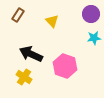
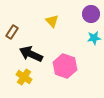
brown rectangle: moved 6 px left, 17 px down
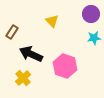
yellow cross: moved 1 px left, 1 px down; rotated 14 degrees clockwise
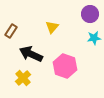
purple circle: moved 1 px left
yellow triangle: moved 6 px down; rotated 24 degrees clockwise
brown rectangle: moved 1 px left, 1 px up
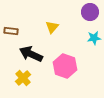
purple circle: moved 2 px up
brown rectangle: rotated 64 degrees clockwise
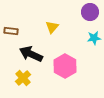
pink hexagon: rotated 10 degrees clockwise
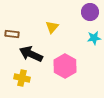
brown rectangle: moved 1 px right, 3 px down
yellow cross: moved 1 px left; rotated 35 degrees counterclockwise
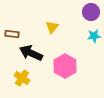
purple circle: moved 1 px right
cyan star: moved 2 px up
black arrow: moved 1 px up
yellow cross: rotated 21 degrees clockwise
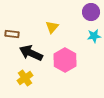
pink hexagon: moved 6 px up
yellow cross: moved 3 px right; rotated 21 degrees clockwise
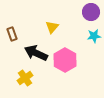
brown rectangle: rotated 64 degrees clockwise
black arrow: moved 5 px right
